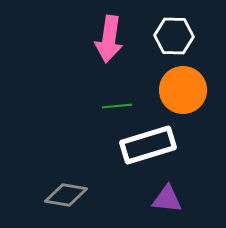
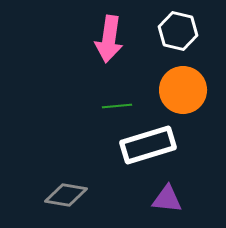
white hexagon: moved 4 px right, 5 px up; rotated 12 degrees clockwise
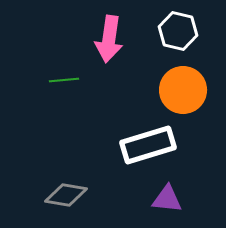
green line: moved 53 px left, 26 px up
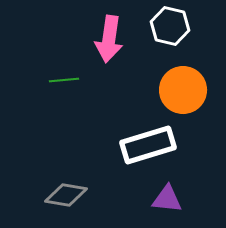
white hexagon: moved 8 px left, 5 px up
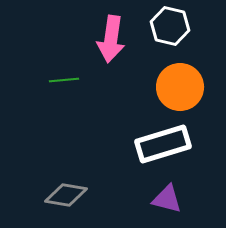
pink arrow: moved 2 px right
orange circle: moved 3 px left, 3 px up
white rectangle: moved 15 px right, 1 px up
purple triangle: rotated 8 degrees clockwise
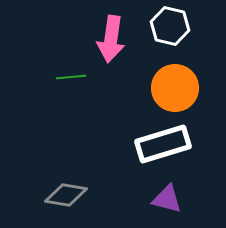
green line: moved 7 px right, 3 px up
orange circle: moved 5 px left, 1 px down
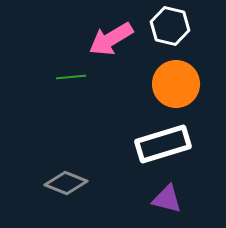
pink arrow: rotated 51 degrees clockwise
orange circle: moved 1 px right, 4 px up
gray diamond: moved 12 px up; rotated 12 degrees clockwise
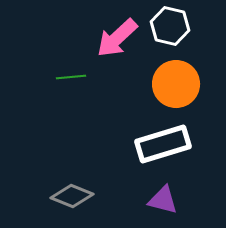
pink arrow: moved 6 px right, 1 px up; rotated 12 degrees counterclockwise
gray diamond: moved 6 px right, 13 px down
purple triangle: moved 4 px left, 1 px down
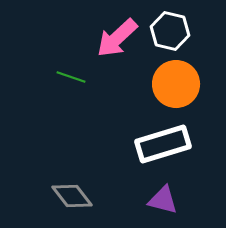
white hexagon: moved 5 px down
green line: rotated 24 degrees clockwise
gray diamond: rotated 30 degrees clockwise
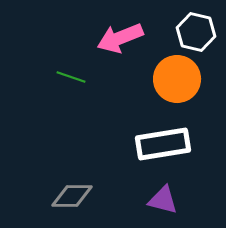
white hexagon: moved 26 px right, 1 px down
pink arrow: moved 3 px right; rotated 21 degrees clockwise
orange circle: moved 1 px right, 5 px up
white rectangle: rotated 8 degrees clockwise
gray diamond: rotated 51 degrees counterclockwise
